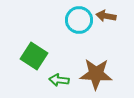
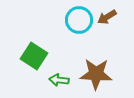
brown arrow: moved 1 px right, 1 px down; rotated 42 degrees counterclockwise
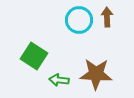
brown arrow: rotated 120 degrees clockwise
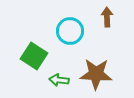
cyan circle: moved 9 px left, 11 px down
